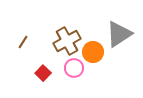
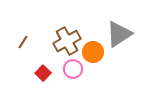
pink circle: moved 1 px left, 1 px down
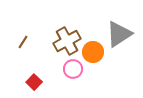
red square: moved 9 px left, 9 px down
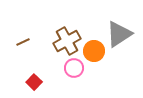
brown line: rotated 32 degrees clockwise
orange circle: moved 1 px right, 1 px up
pink circle: moved 1 px right, 1 px up
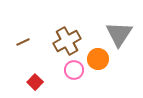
gray triangle: rotated 24 degrees counterclockwise
orange circle: moved 4 px right, 8 px down
pink circle: moved 2 px down
red square: moved 1 px right
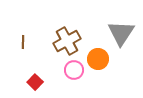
gray triangle: moved 2 px right, 1 px up
brown line: rotated 64 degrees counterclockwise
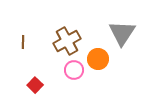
gray triangle: moved 1 px right
red square: moved 3 px down
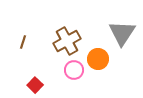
brown line: rotated 16 degrees clockwise
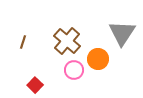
brown cross: rotated 20 degrees counterclockwise
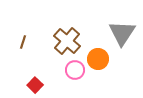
pink circle: moved 1 px right
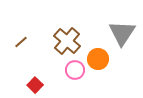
brown line: moved 2 px left; rotated 32 degrees clockwise
